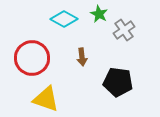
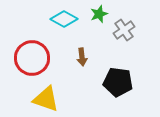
green star: rotated 24 degrees clockwise
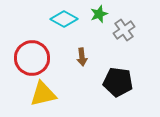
yellow triangle: moved 3 px left, 5 px up; rotated 32 degrees counterclockwise
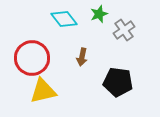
cyan diamond: rotated 24 degrees clockwise
brown arrow: rotated 18 degrees clockwise
yellow triangle: moved 3 px up
